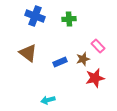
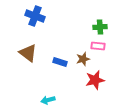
green cross: moved 31 px right, 8 px down
pink rectangle: rotated 40 degrees counterclockwise
blue rectangle: rotated 40 degrees clockwise
red star: moved 2 px down
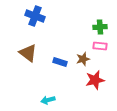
pink rectangle: moved 2 px right
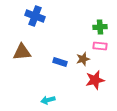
brown triangle: moved 6 px left, 1 px up; rotated 42 degrees counterclockwise
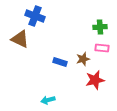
pink rectangle: moved 2 px right, 2 px down
brown triangle: moved 2 px left, 13 px up; rotated 30 degrees clockwise
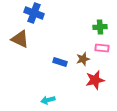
blue cross: moved 1 px left, 3 px up
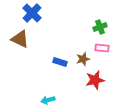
blue cross: moved 2 px left; rotated 24 degrees clockwise
green cross: rotated 16 degrees counterclockwise
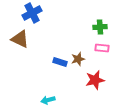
blue cross: rotated 18 degrees clockwise
green cross: rotated 16 degrees clockwise
brown star: moved 5 px left
